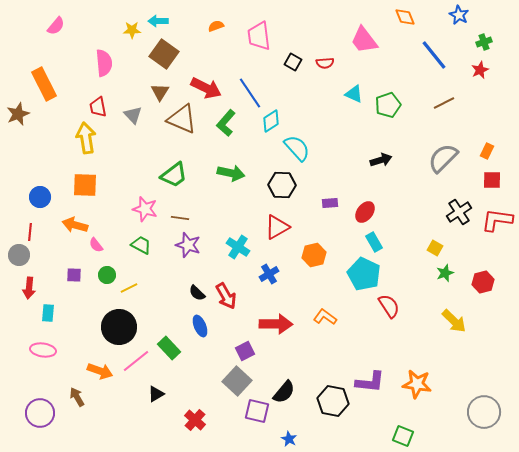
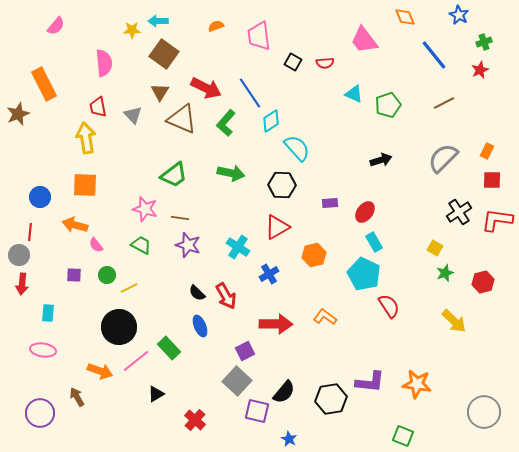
red arrow at (29, 288): moved 7 px left, 4 px up
black hexagon at (333, 401): moved 2 px left, 2 px up; rotated 20 degrees counterclockwise
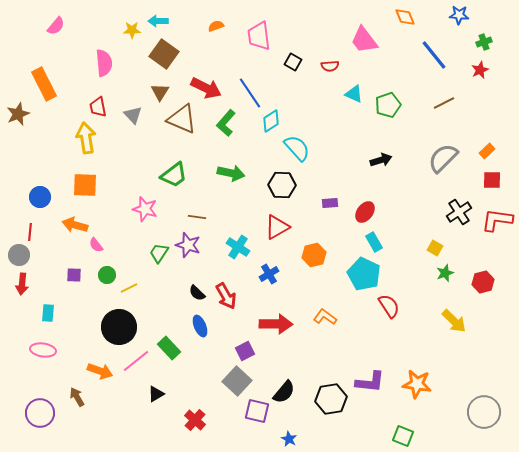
blue star at (459, 15): rotated 24 degrees counterclockwise
red semicircle at (325, 63): moved 5 px right, 3 px down
orange rectangle at (487, 151): rotated 21 degrees clockwise
brown line at (180, 218): moved 17 px right, 1 px up
green trapezoid at (141, 245): moved 18 px right, 8 px down; rotated 85 degrees counterclockwise
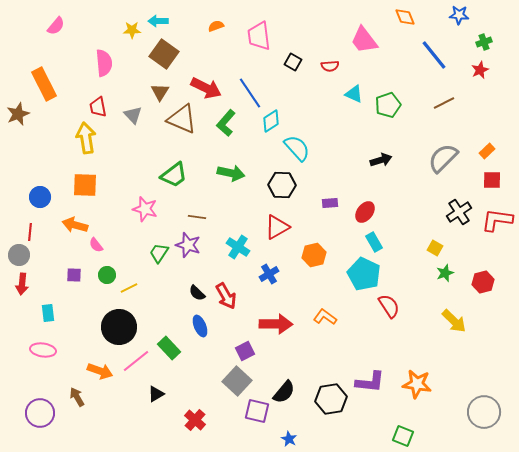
cyan rectangle at (48, 313): rotated 12 degrees counterclockwise
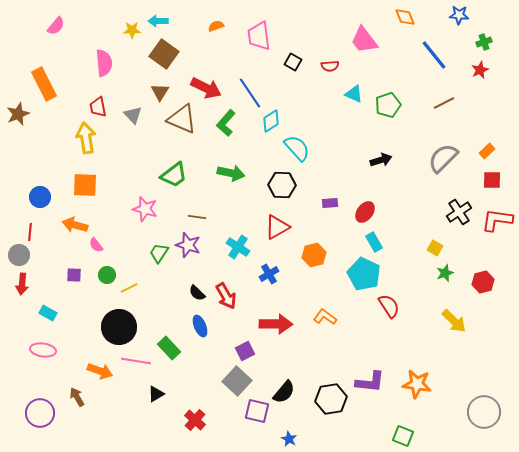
cyan rectangle at (48, 313): rotated 54 degrees counterclockwise
pink line at (136, 361): rotated 48 degrees clockwise
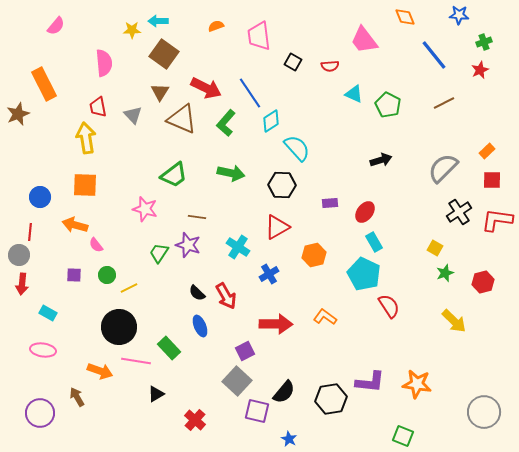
green pentagon at (388, 105): rotated 25 degrees counterclockwise
gray semicircle at (443, 158): moved 10 px down
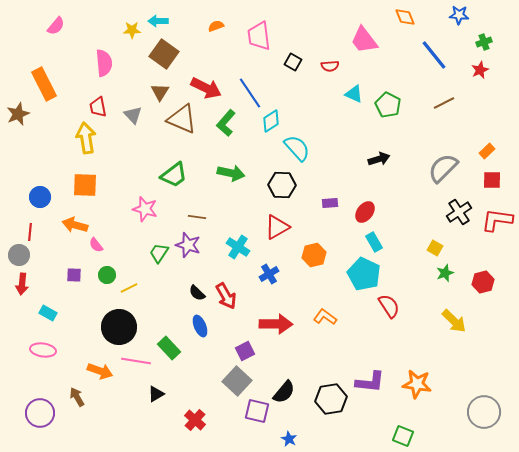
black arrow at (381, 160): moved 2 px left, 1 px up
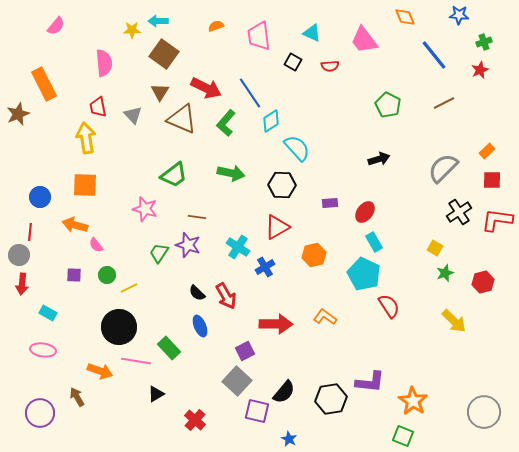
cyan triangle at (354, 94): moved 42 px left, 61 px up
blue cross at (269, 274): moved 4 px left, 7 px up
orange star at (417, 384): moved 4 px left, 17 px down; rotated 24 degrees clockwise
